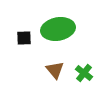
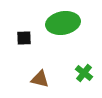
green ellipse: moved 5 px right, 6 px up
brown triangle: moved 15 px left, 9 px down; rotated 36 degrees counterclockwise
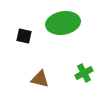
black square: moved 2 px up; rotated 14 degrees clockwise
green cross: rotated 24 degrees clockwise
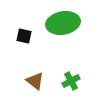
green cross: moved 13 px left, 8 px down
brown triangle: moved 5 px left, 2 px down; rotated 24 degrees clockwise
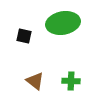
green cross: rotated 30 degrees clockwise
